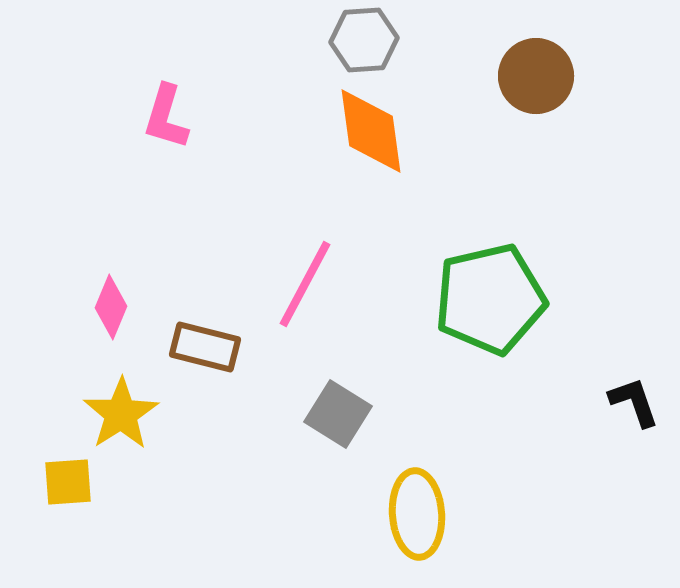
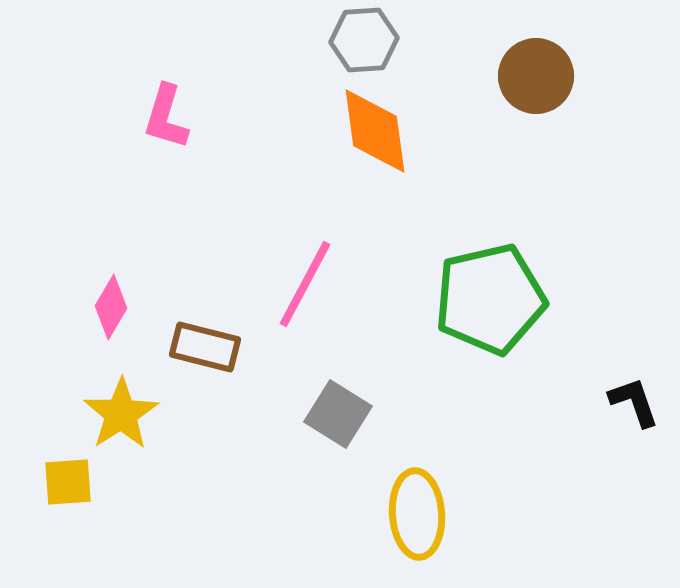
orange diamond: moved 4 px right
pink diamond: rotated 8 degrees clockwise
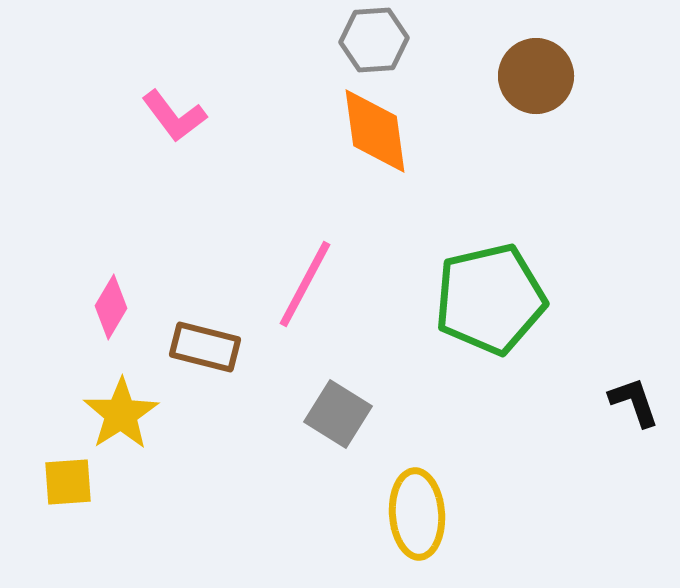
gray hexagon: moved 10 px right
pink L-shape: moved 8 px right, 1 px up; rotated 54 degrees counterclockwise
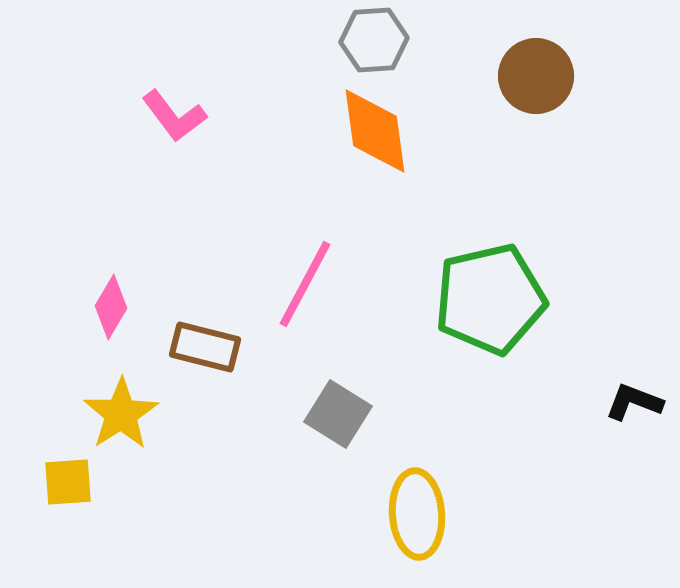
black L-shape: rotated 50 degrees counterclockwise
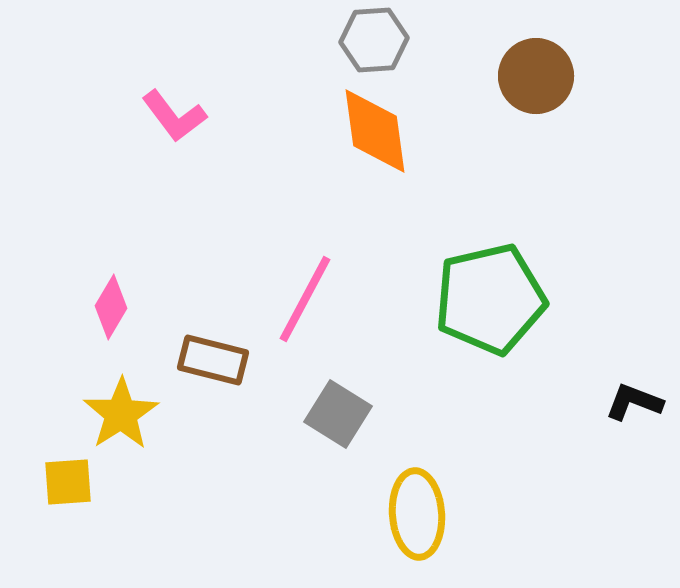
pink line: moved 15 px down
brown rectangle: moved 8 px right, 13 px down
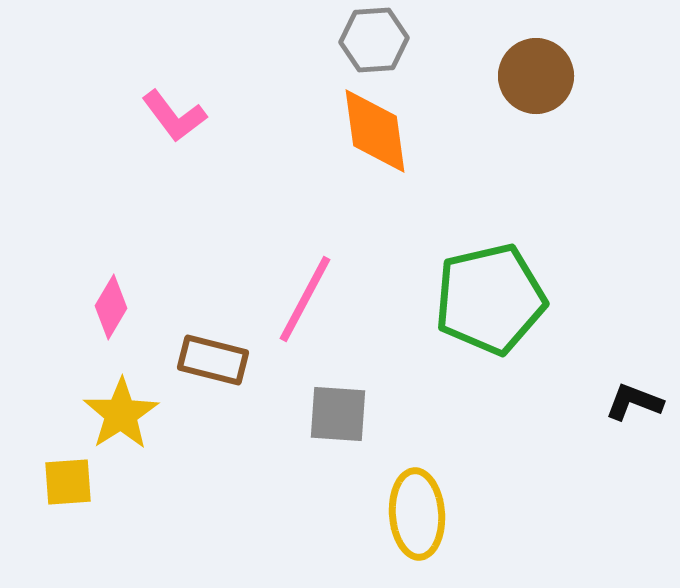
gray square: rotated 28 degrees counterclockwise
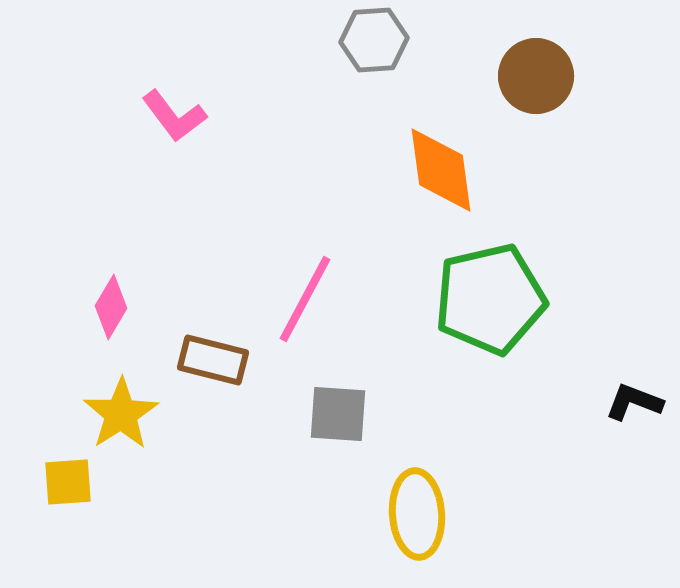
orange diamond: moved 66 px right, 39 px down
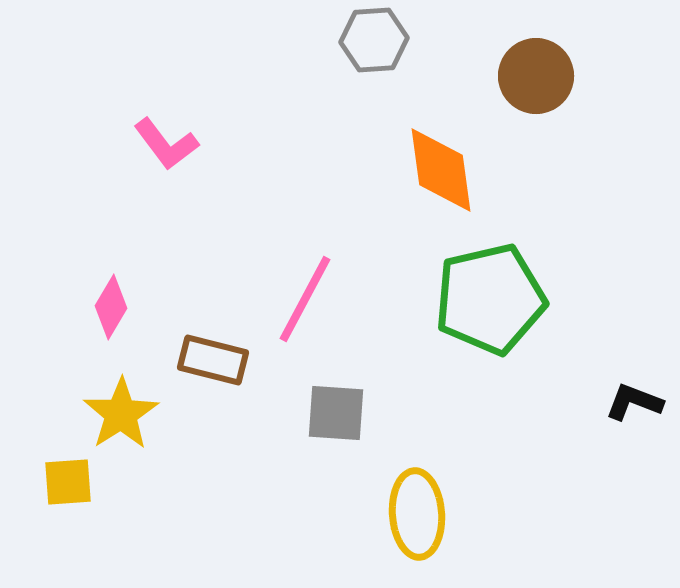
pink L-shape: moved 8 px left, 28 px down
gray square: moved 2 px left, 1 px up
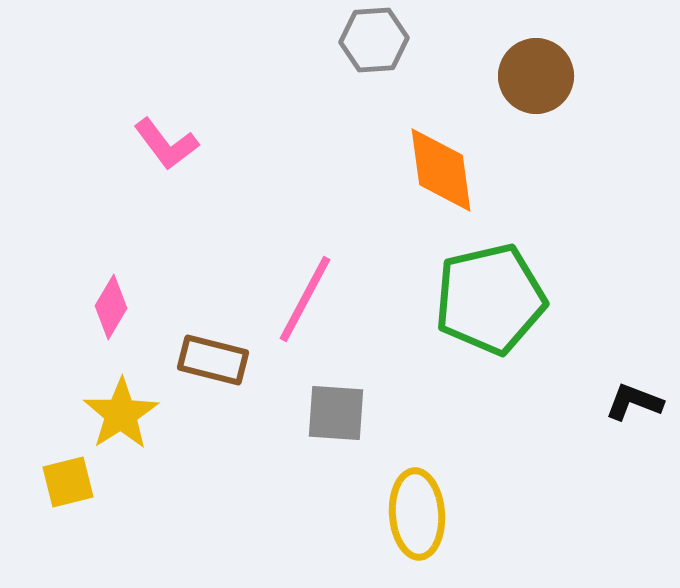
yellow square: rotated 10 degrees counterclockwise
